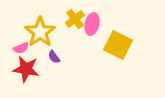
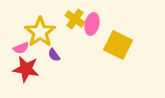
yellow cross: rotated 18 degrees counterclockwise
purple semicircle: moved 2 px up
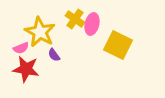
yellow star: rotated 8 degrees counterclockwise
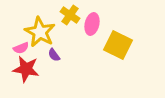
yellow cross: moved 5 px left, 4 px up
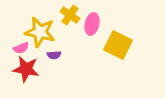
yellow star: rotated 16 degrees counterclockwise
purple semicircle: rotated 56 degrees counterclockwise
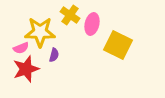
yellow star: rotated 12 degrees counterclockwise
purple semicircle: rotated 72 degrees counterclockwise
red star: rotated 28 degrees counterclockwise
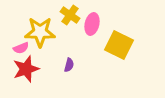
yellow square: moved 1 px right
purple semicircle: moved 15 px right, 10 px down
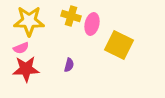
yellow cross: moved 1 px right, 1 px down; rotated 18 degrees counterclockwise
yellow star: moved 11 px left, 11 px up
red star: rotated 16 degrees clockwise
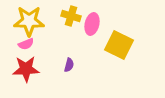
pink semicircle: moved 5 px right, 4 px up
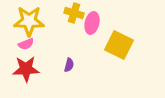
yellow cross: moved 3 px right, 3 px up
pink ellipse: moved 1 px up
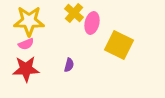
yellow cross: rotated 24 degrees clockwise
